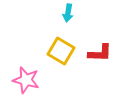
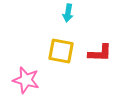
yellow square: rotated 20 degrees counterclockwise
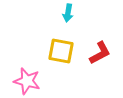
red L-shape: rotated 30 degrees counterclockwise
pink star: moved 1 px right, 1 px down
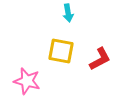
cyan arrow: rotated 18 degrees counterclockwise
red L-shape: moved 6 px down
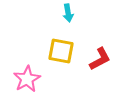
pink star: moved 2 px up; rotated 28 degrees clockwise
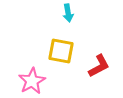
red L-shape: moved 1 px left, 7 px down
pink star: moved 5 px right, 2 px down
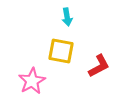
cyan arrow: moved 1 px left, 4 px down
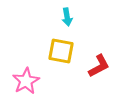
pink star: moved 6 px left
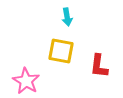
red L-shape: rotated 125 degrees clockwise
pink star: rotated 12 degrees counterclockwise
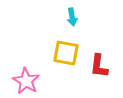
cyan arrow: moved 5 px right
yellow square: moved 5 px right, 2 px down
